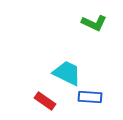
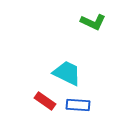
green L-shape: moved 1 px left, 1 px up
blue rectangle: moved 12 px left, 8 px down
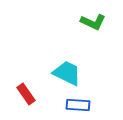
red rectangle: moved 19 px left, 7 px up; rotated 20 degrees clockwise
